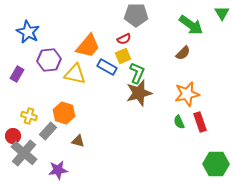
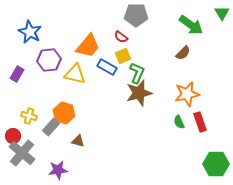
blue star: moved 2 px right
red semicircle: moved 3 px left, 2 px up; rotated 64 degrees clockwise
gray rectangle: moved 3 px right, 4 px up
gray cross: moved 2 px left
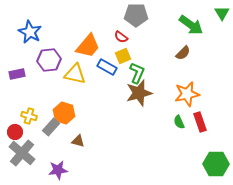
purple rectangle: rotated 49 degrees clockwise
red circle: moved 2 px right, 4 px up
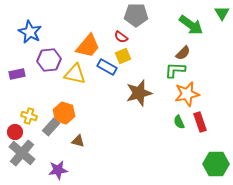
green L-shape: moved 38 px right, 3 px up; rotated 110 degrees counterclockwise
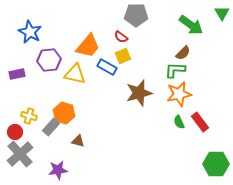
orange star: moved 8 px left
red rectangle: rotated 18 degrees counterclockwise
gray cross: moved 2 px left, 1 px down; rotated 8 degrees clockwise
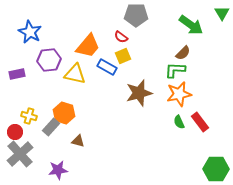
green hexagon: moved 5 px down
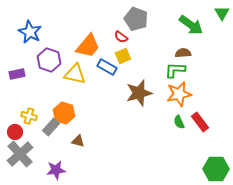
gray pentagon: moved 4 px down; rotated 20 degrees clockwise
brown semicircle: rotated 140 degrees counterclockwise
purple hexagon: rotated 25 degrees clockwise
purple star: moved 2 px left
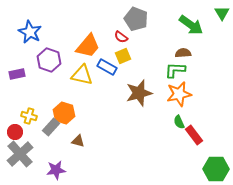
yellow triangle: moved 7 px right, 1 px down
red rectangle: moved 6 px left, 13 px down
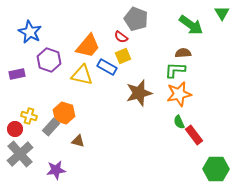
red circle: moved 3 px up
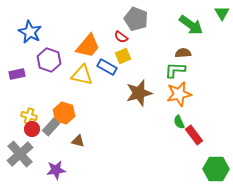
red circle: moved 17 px right
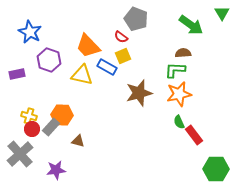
orange trapezoid: rotated 96 degrees clockwise
orange hexagon: moved 2 px left, 2 px down; rotated 15 degrees counterclockwise
